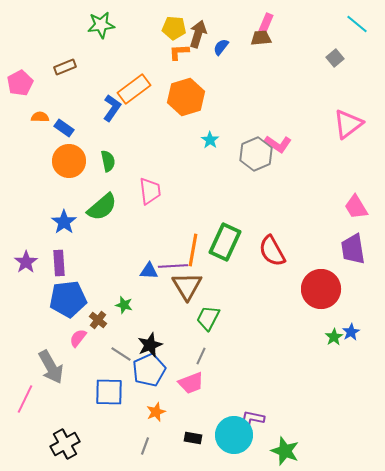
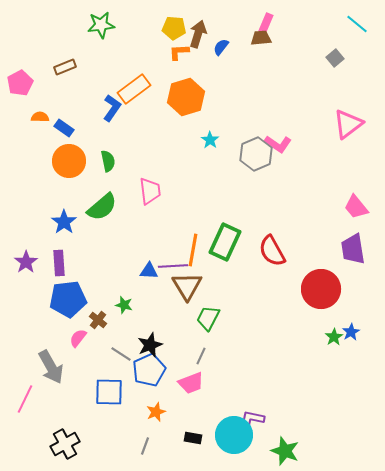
pink trapezoid at (356, 207): rotated 8 degrees counterclockwise
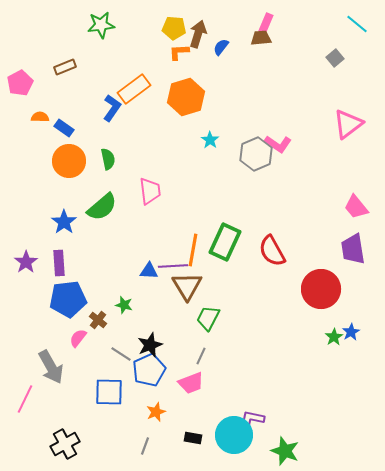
green semicircle at (108, 161): moved 2 px up
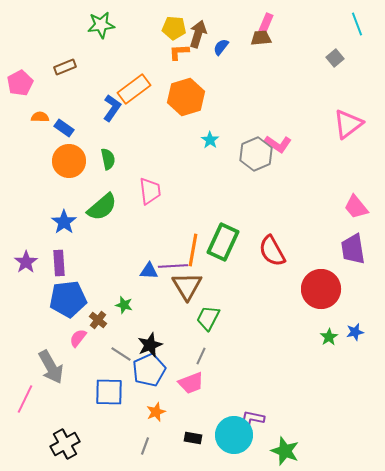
cyan line at (357, 24): rotated 30 degrees clockwise
green rectangle at (225, 242): moved 2 px left
blue star at (351, 332): moved 4 px right; rotated 18 degrees clockwise
green star at (334, 337): moved 5 px left
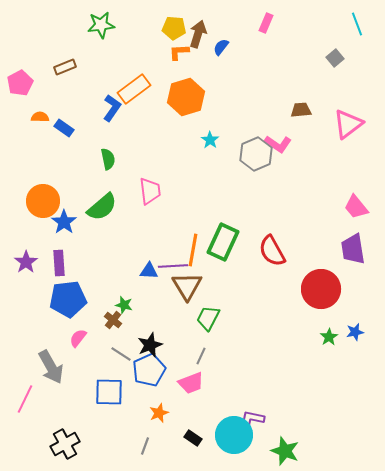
brown trapezoid at (261, 38): moved 40 px right, 72 px down
orange circle at (69, 161): moved 26 px left, 40 px down
brown cross at (98, 320): moved 15 px right
orange star at (156, 412): moved 3 px right, 1 px down
black rectangle at (193, 438): rotated 24 degrees clockwise
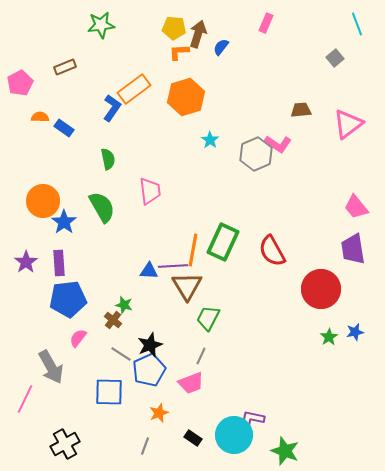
green semicircle at (102, 207): rotated 80 degrees counterclockwise
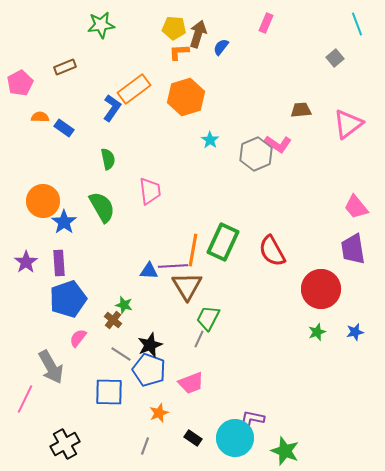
blue pentagon at (68, 299): rotated 12 degrees counterclockwise
green star at (329, 337): moved 12 px left, 5 px up; rotated 12 degrees clockwise
gray line at (201, 356): moved 2 px left, 17 px up
blue pentagon at (149, 370): rotated 28 degrees counterclockwise
cyan circle at (234, 435): moved 1 px right, 3 px down
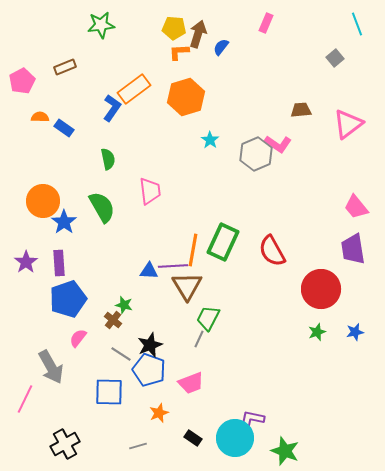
pink pentagon at (20, 83): moved 2 px right, 2 px up
gray line at (145, 446): moved 7 px left; rotated 54 degrees clockwise
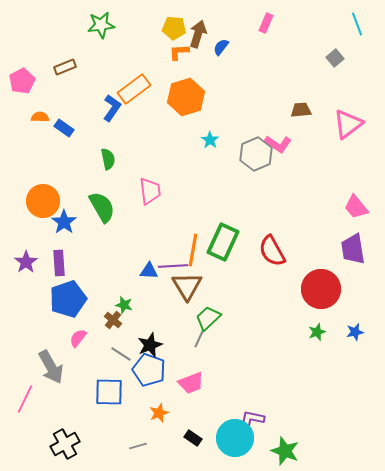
green trapezoid at (208, 318): rotated 20 degrees clockwise
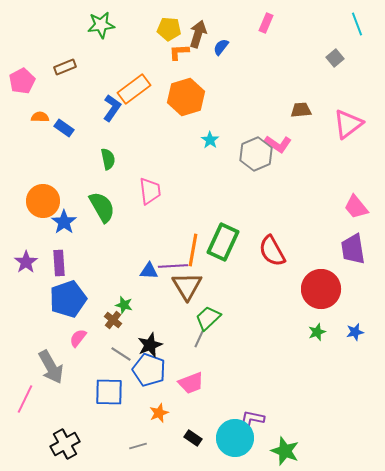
yellow pentagon at (174, 28): moved 5 px left, 1 px down
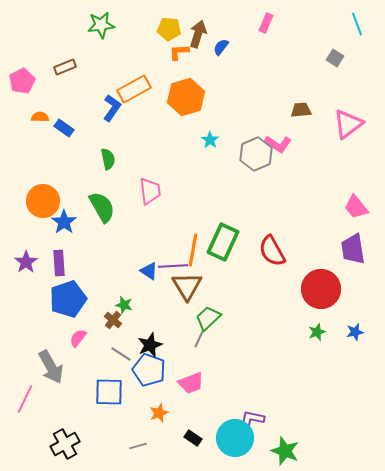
gray square at (335, 58): rotated 18 degrees counterclockwise
orange rectangle at (134, 89): rotated 8 degrees clockwise
blue triangle at (149, 271): rotated 30 degrees clockwise
